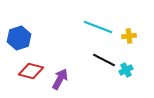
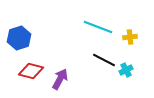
yellow cross: moved 1 px right, 1 px down
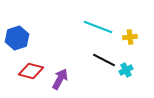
blue hexagon: moved 2 px left
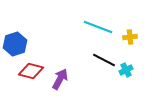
blue hexagon: moved 2 px left, 6 px down
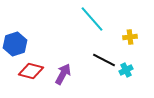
cyan line: moved 6 px left, 8 px up; rotated 28 degrees clockwise
purple arrow: moved 3 px right, 5 px up
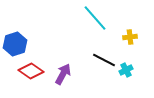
cyan line: moved 3 px right, 1 px up
red diamond: rotated 20 degrees clockwise
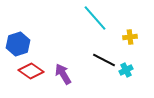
blue hexagon: moved 3 px right
purple arrow: rotated 60 degrees counterclockwise
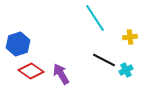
cyan line: rotated 8 degrees clockwise
purple arrow: moved 2 px left
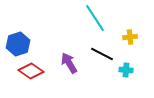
black line: moved 2 px left, 6 px up
cyan cross: rotated 32 degrees clockwise
purple arrow: moved 8 px right, 11 px up
